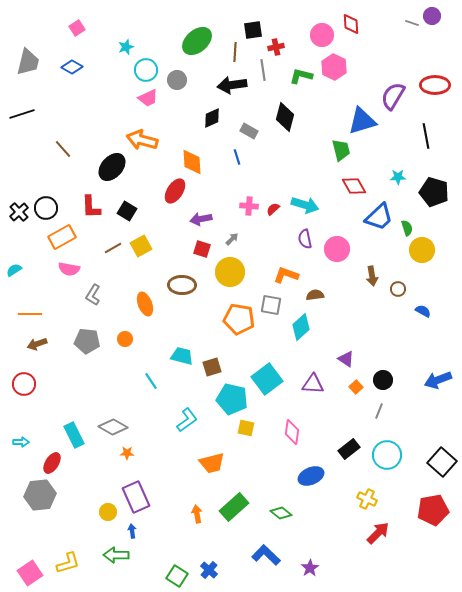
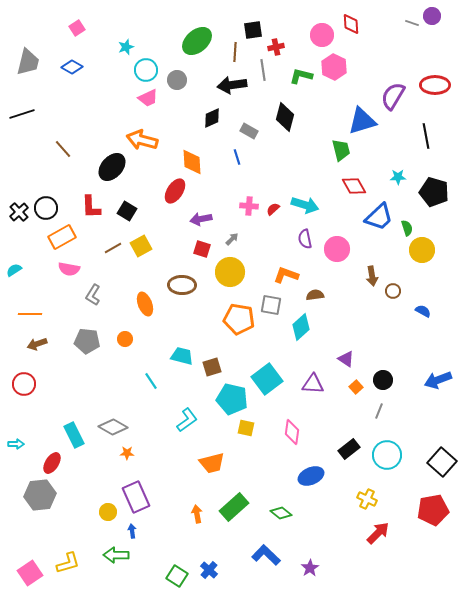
brown circle at (398, 289): moved 5 px left, 2 px down
cyan arrow at (21, 442): moved 5 px left, 2 px down
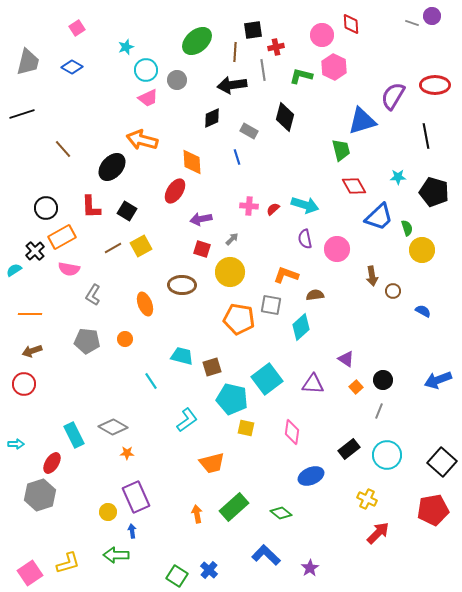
black cross at (19, 212): moved 16 px right, 39 px down
brown arrow at (37, 344): moved 5 px left, 7 px down
gray hexagon at (40, 495): rotated 12 degrees counterclockwise
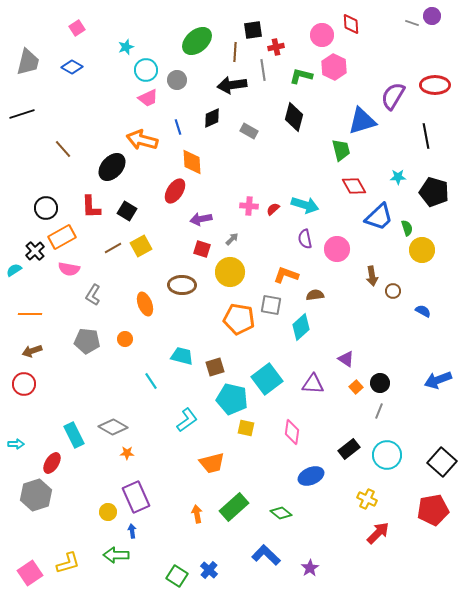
black diamond at (285, 117): moved 9 px right
blue line at (237, 157): moved 59 px left, 30 px up
brown square at (212, 367): moved 3 px right
black circle at (383, 380): moved 3 px left, 3 px down
gray hexagon at (40, 495): moved 4 px left
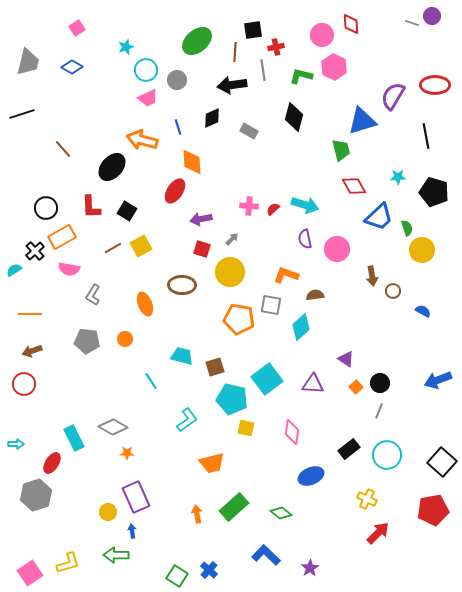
cyan rectangle at (74, 435): moved 3 px down
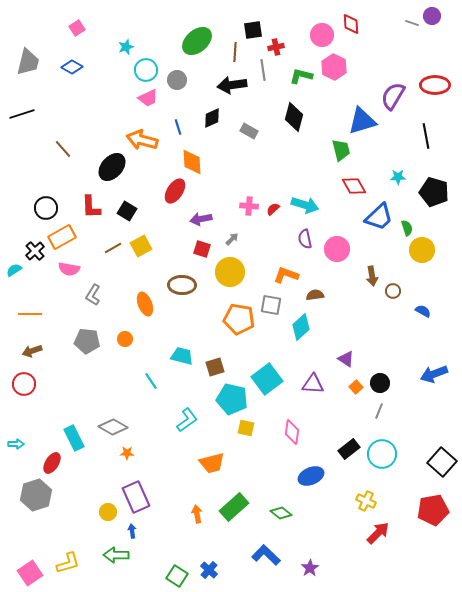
blue arrow at (438, 380): moved 4 px left, 6 px up
cyan circle at (387, 455): moved 5 px left, 1 px up
yellow cross at (367, 499): moved 1 px left, 2 px down
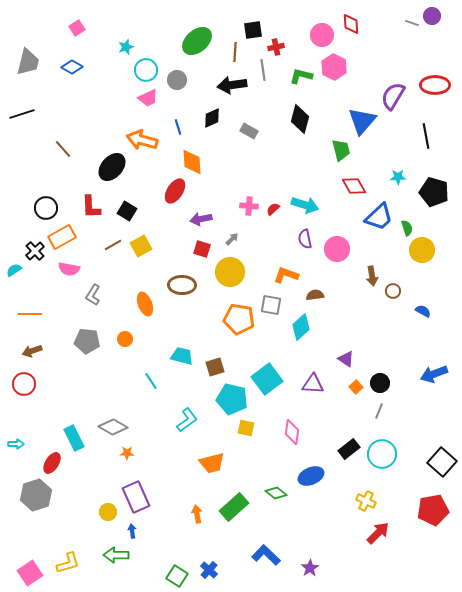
black diamond at (294, 117): moved 6 px right, 2 px down
blue triangle at (362, 121): rotated 32 degrees counterclockwise
brown line at (113, 248): moved 3 px up
green diamond at (281, 513): moved 5 px left, 20 px up
